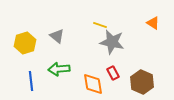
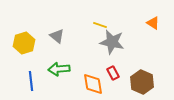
yellow hexagon: moved 1 px left
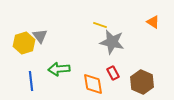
orange triangle: moved 1 px up
gray triangle: moved 17 px left; rotated 14 degrees clockwise
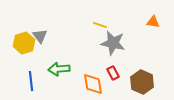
orange triangle: rotated 24 degrees counterclockwise
gray star: moved 1 px right, 1 px down
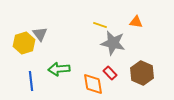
orange triangle: moved 17 px left
gray triangle: moved 2 px up
red rectangle: moved 3 px left; rotated 16 degrees counterclockwise
brown hexagon: moved 9 px up
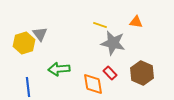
blue line: moved 3 px left, 6 px down
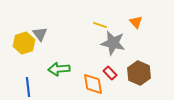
orange triangle: rotated 40 degrees clockwise
brown hexagon: moved 3 px left
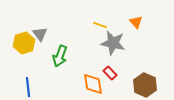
green arrow: moved 1 px right, 13 px up; rotated 65 degrees counterclockwise
brown hexagon: moved 6 px right, 12 px down
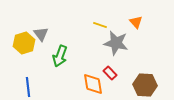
gray triangle: moved 1 px right
gray star: moved 3 px right
brown hexagon: rotated 20 degrees counterclockwise
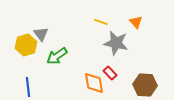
yellow line: moved 1 px right, 3 px up
yellow hexagon: moved 2 px right, 2 px down
green arrow: moved 3 px left; rotated 35 degrees clockwise
orange diamond: moved 1 px right, 1 px up
